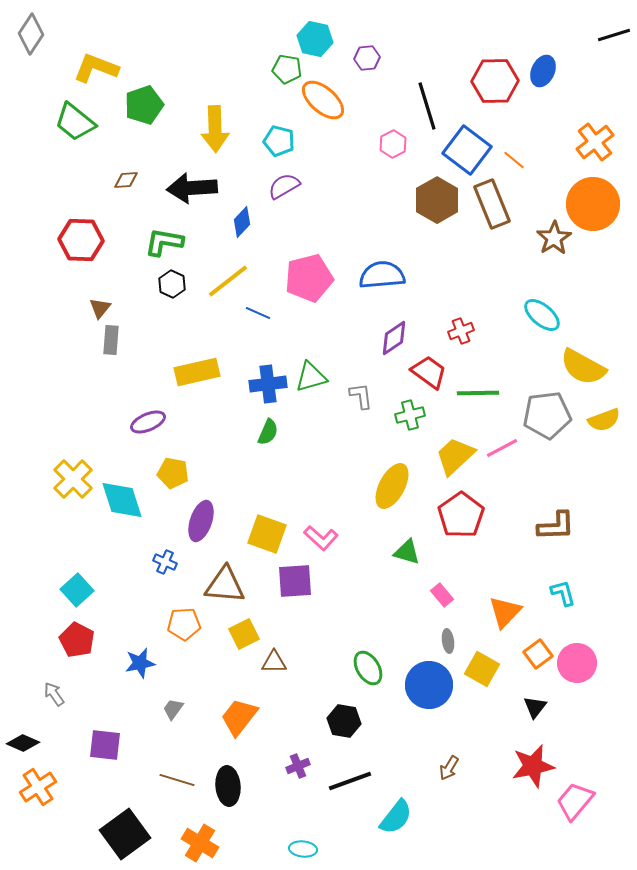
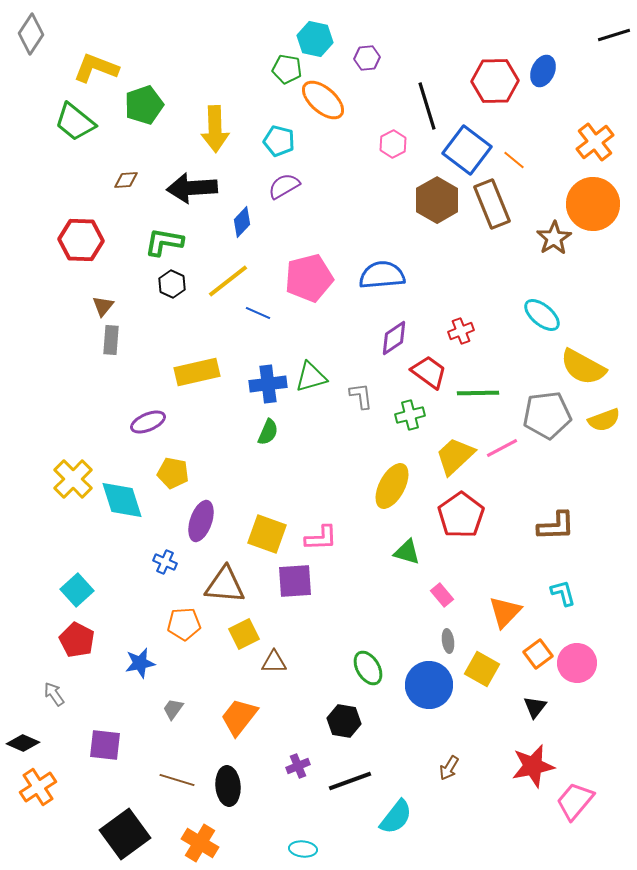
brown triangle at (100, 308): moved 3 px right, 2 px up
pink L-shape at (321, 538): rotated 44 degrees counterclockwise
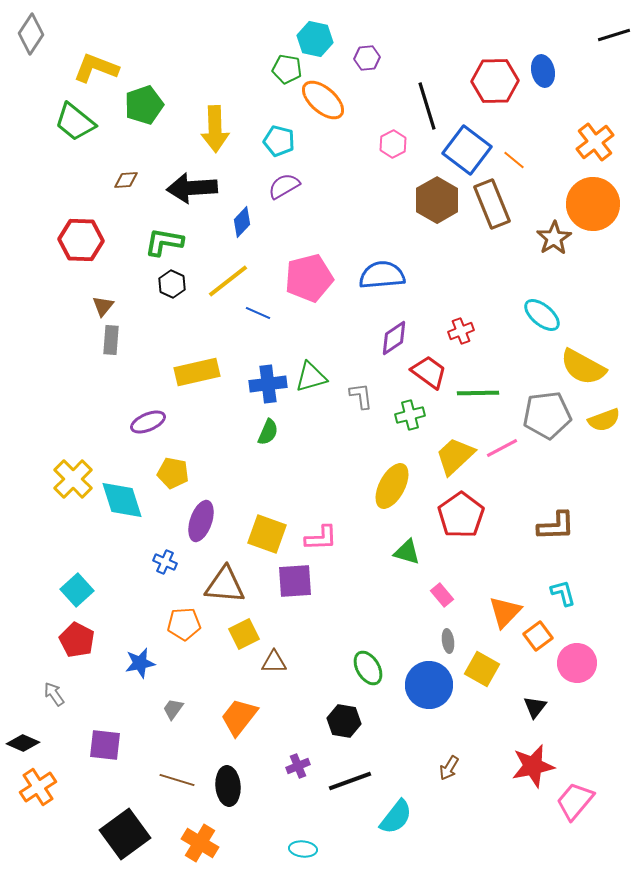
blue ellipse at (543, 71): rotated 36 degrees counterclockwise
orange square at (538, 654): moved 18 px up
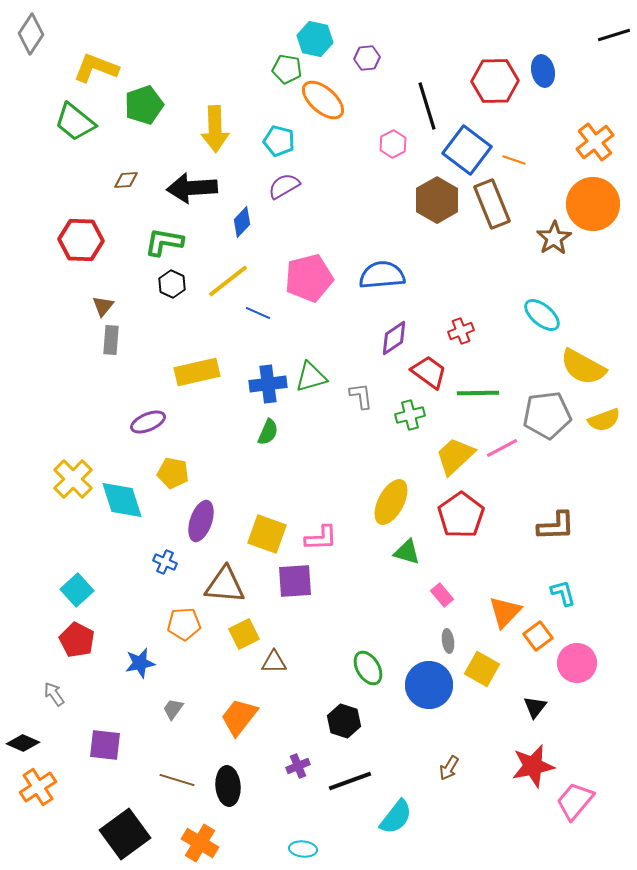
orange line at (514, 160): rotated 20 degrees counterclockwise
yellow ellipse at (392, 486): moved 1 px left, 16 px down
black hexagon at (344, 721): rotated 8 degrees clockwise
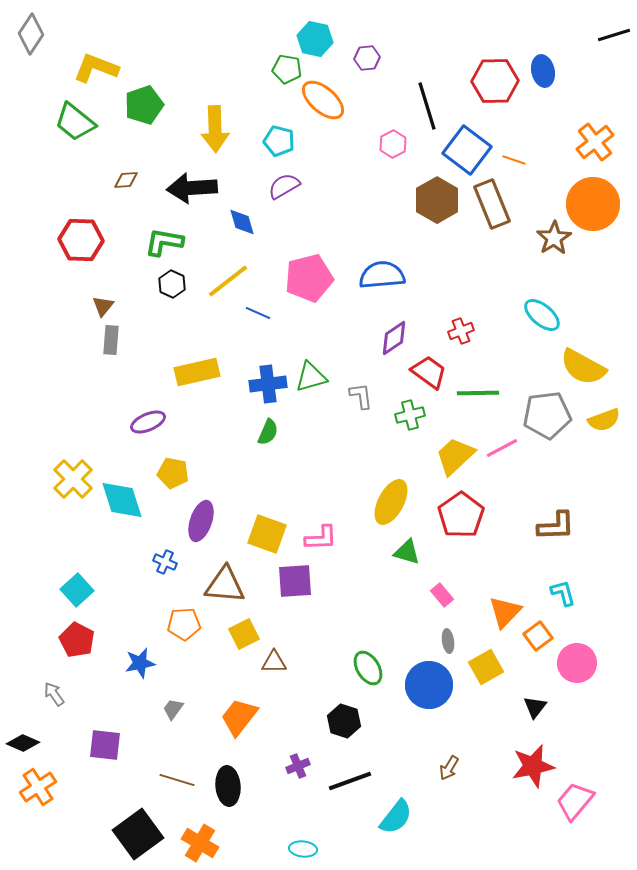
blue diamond at (242, 222): rotated 60 degrees counterclockwise
yellow square at (482, 669): moved 4 px right, 2 px up; rotated 32 degrees clockwise
black square at (125, 834): moved 13 px right
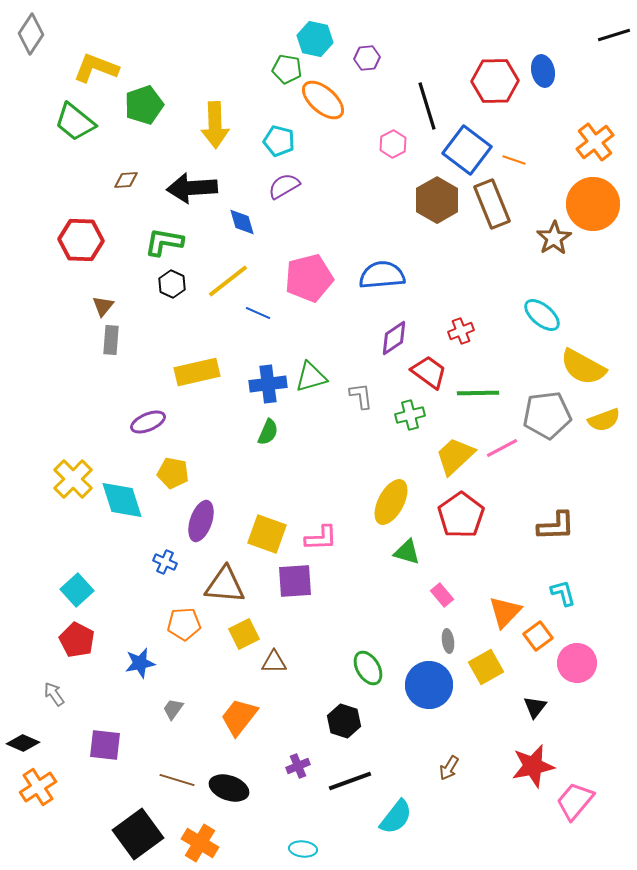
yellow arrow at (215, 129): moved 4 px up
black ellipse at (228, 786): moved 1 px right, 2 px down; rotated 66 degrees counterclockwise
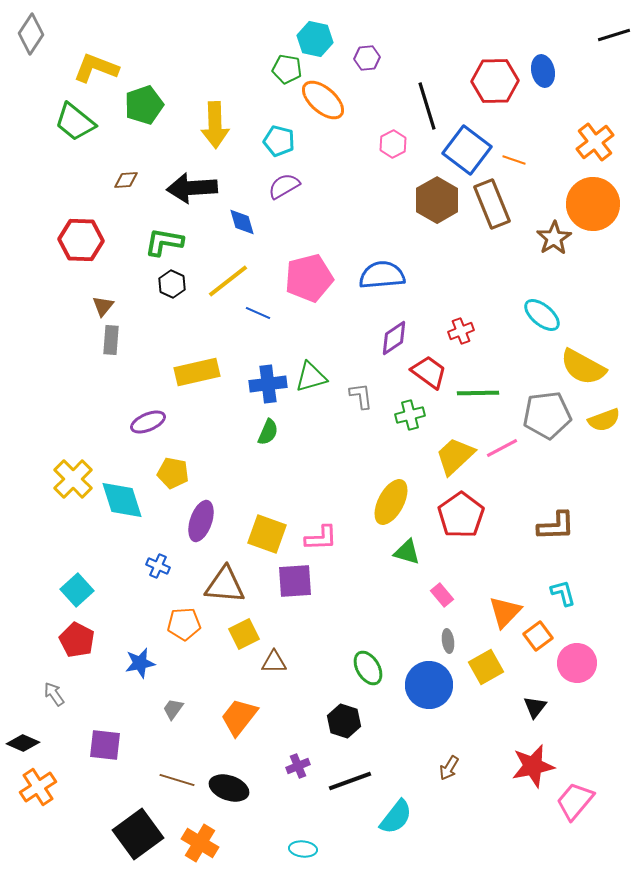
blue cross at (165, 562): moved 7 px left, 4 px down
